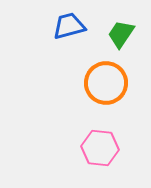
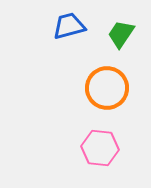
orange circle: moved 1 px right, 5 px down
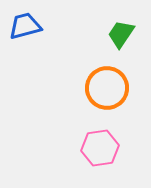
blue trapezoid: moved 44 px left
pink hexagon: rotated 15 degrees counterclockwise
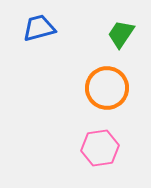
blue trapezoid: moved 14 px right, 2 px down
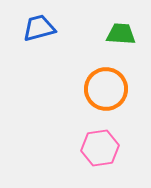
green trapezoid: rotated 60 degrees clockwise
orange circle: moved 1 px left, 1 px down
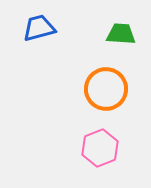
pink hexagon: rotated 12 degrees counterclockwise
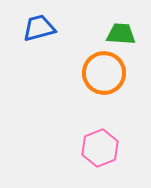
orange circle: moved 2 px left, 16 px up
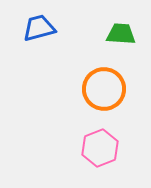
orange circle: moved 16 px down
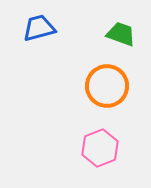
green trapezoid: rotated 16 degrees clockwise
orange circle: moved 3 px right, 3 px up
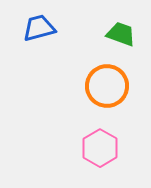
pink hexagon: rotated 9 degrees counterclockwise
